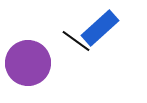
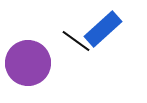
blue rectangle: moved 3 px right, 1 px down
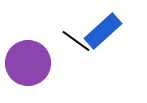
blue rectangle: moved 2 px down
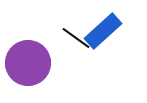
black line: moved 3 px up
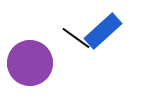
purple circle: moved 2 px right
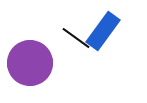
blue rectangle: rotated 12 degrees counterclockwise
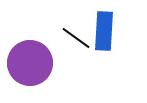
blue rectangle: moved 1 px right; rotated 33 degrees counterclockwise
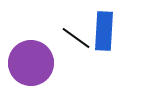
purple circle: moved 1 px right
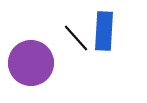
black line: rotated 12 degrees clockwise
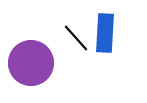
blue rectangle: moved 1 px right, 2 px down
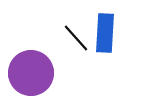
purple circle: moved 10 px down
